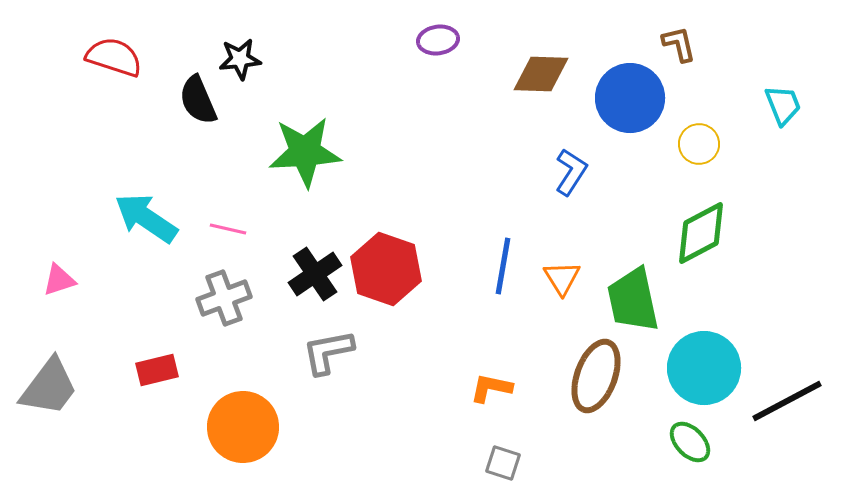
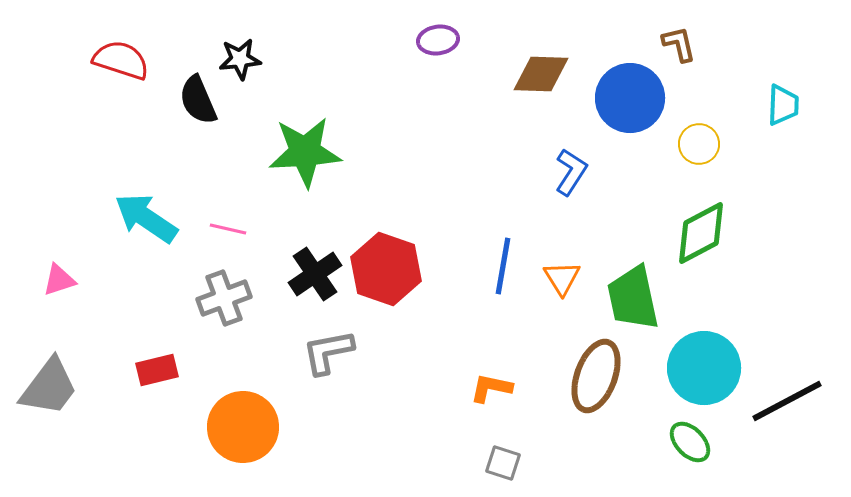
red semicircle: moved 7 px right, 3 px down
cyan trapezoid: rotated 24 degrees clockwise
green trapezoid: moved 2 px up
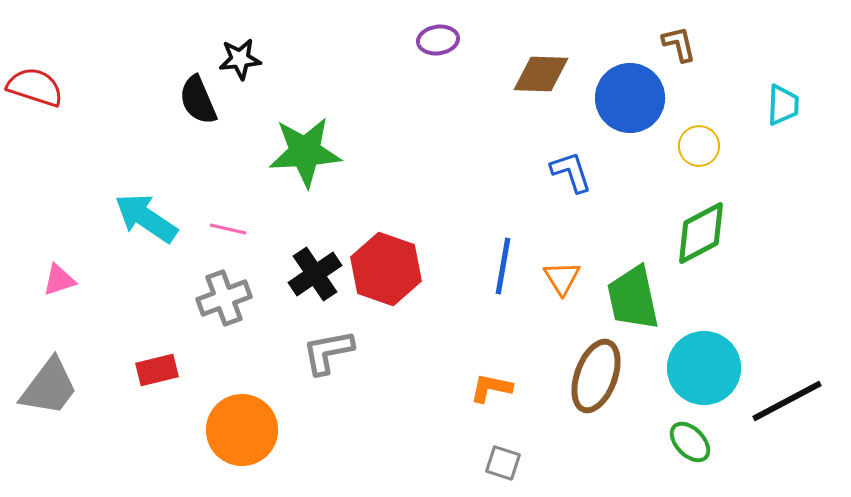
red semicircle: moved 86 px left, 27 px down
yellow circle: moved 2 px down
blue L-shape: rotated 51 degrees counterclockwise
orange circle: moved 1 px left, 3 px down
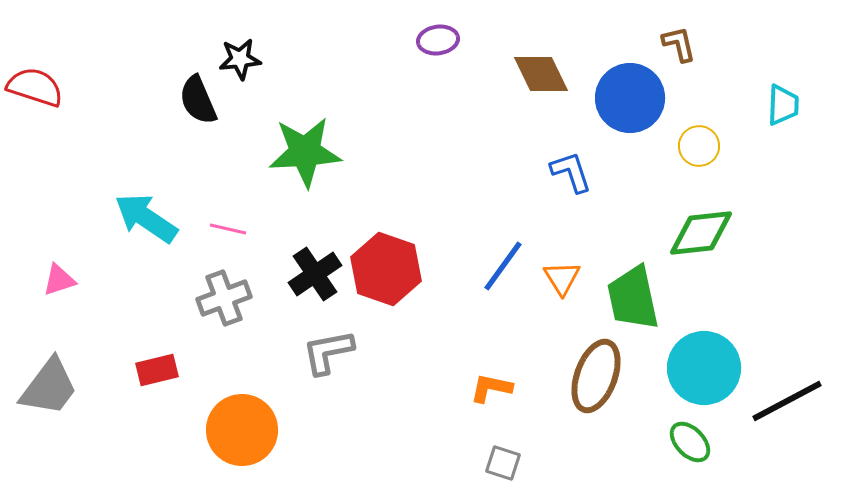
brown diamond: rotated 62 degrees clockwise
green diamond: rotated 22 degrees clockwise
blue line: rotated 26 degrees clockwise
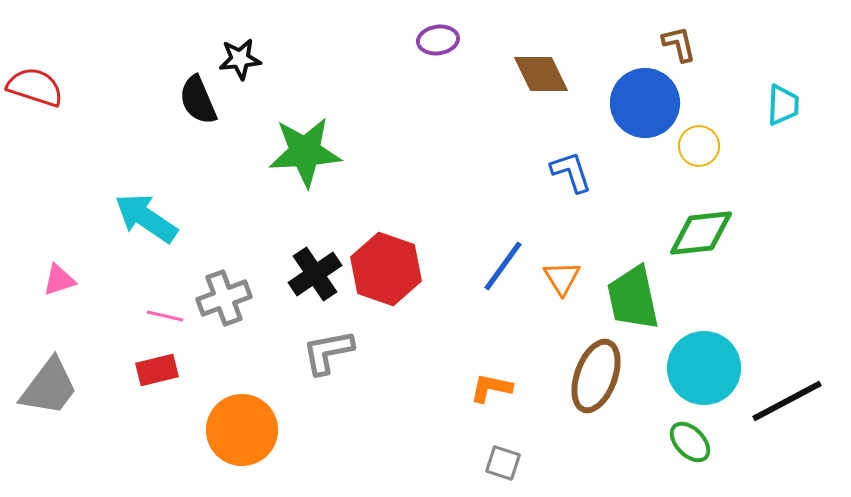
blue circle: moved 15 px right, 5 px down
pink line: moved 63 px left, 87 px down
